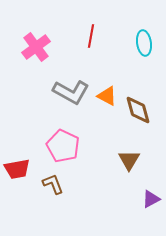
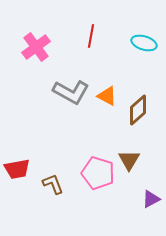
cyan ellipse: rotated 65 degrees counterclockwise
brown diamond: rotated 64 degrees clockwise
pink pentagon: moved 35 px right, 27 px down; rotated 8 degrees counterclockwise
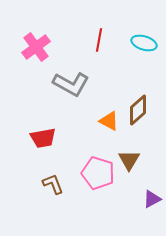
red line: moved 8 px right, 4 px down
gray L-shape: moved 8 px up
orange triangle: moved 2 px right, 25 px down
red trapezoid: moved 26 px right, 31 px up
purple triangle: moved 1 px right
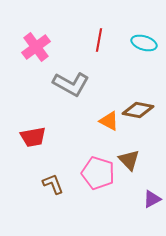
brown diamond: rotated 52 degrees clockwise
red trapezoid: moved 10 px left, 1 px up
brown triangle: rotated 15 degrees counterclockwise
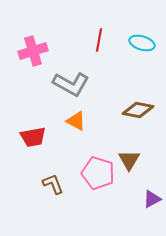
cyan ellipse: moved 2 px left
pink cross: moved 3 px left, 4 px down; rotated 20 degrees clockwise
orange triangle: moved 33 px left
brown triangle: rotated 15 degrees clockwise
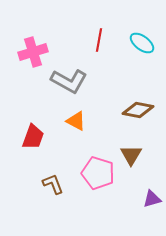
cyan ellipse: rotated 20 degrees clockwise
pink cross: moved 1 px down
gray L-shape: moved 2 px left, 3 px up
red trapezoid: rotated 60 degrees counterclockwise
brown triangle: moved 2 px right, 5 px up
purple triangle: rotated 12 degrees clockwise
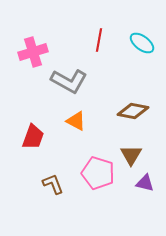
brown diamond: moved 5 px left, 1 px down
purple triangle: moved 7 px left, 16 px up; rotated 30 degrees clockwise
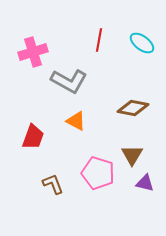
brown diamond: moved 3 px up
brown triangle: moved 1 px right
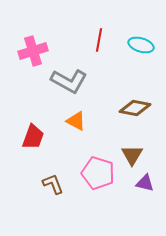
cyan ellipse: moved 1 px left, 2 px down; rotated 20 degrees counterclockwise
pink cross: moved 1 px up
brown diamond: moved 2 px right
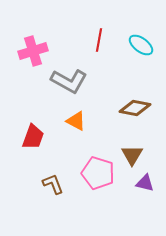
cyan ellipse: rotated 20 degrees clockwise
